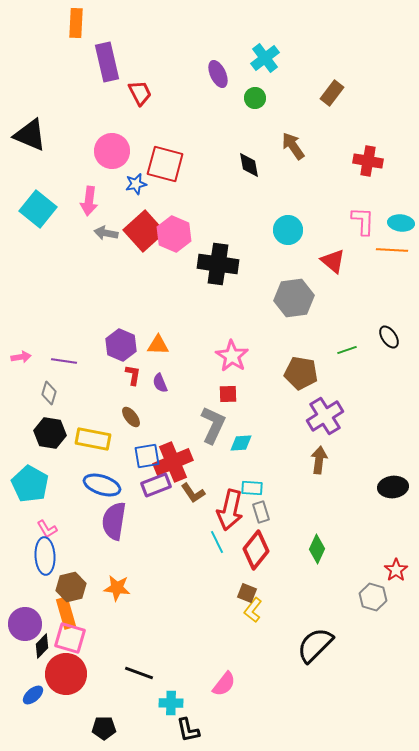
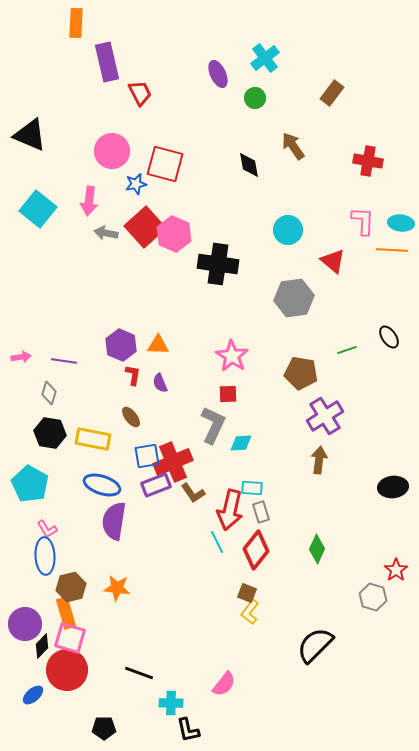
red square at (144, 231): moved 1 px right, 4 px up
yellow L-shape at (253, 610): moved 3 px left, 2 px down
red circle at (66, 674): moved 1 px right, 4 px up
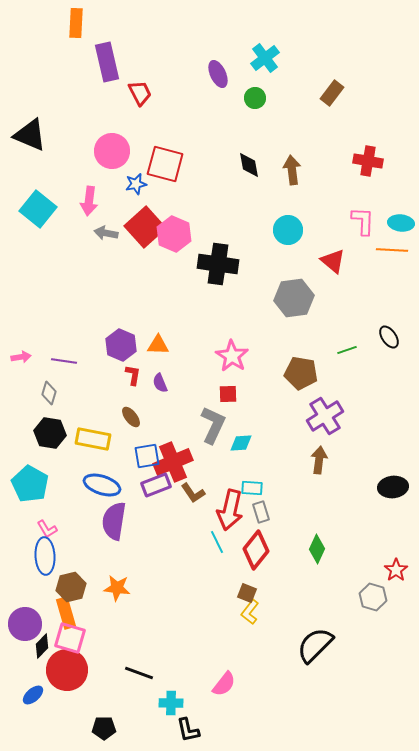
brown arrow at (293, 146): moved 1 px left, 24 px down; rotated 28 degrees clockwise
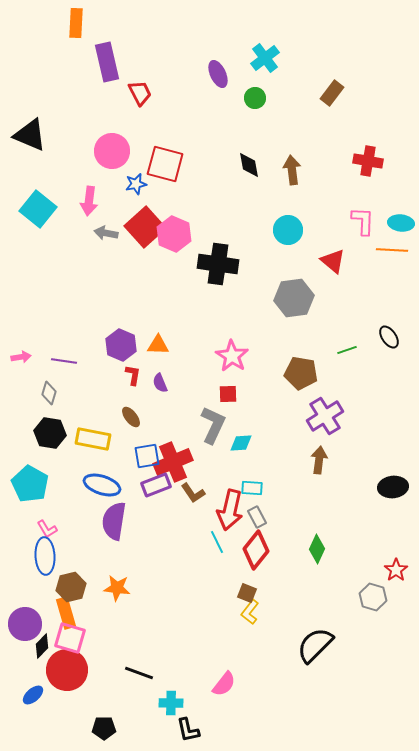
gray rectangle at (261, 512): moved 4 px left, 5 px down; rotated 10 degrees counterclockwise
